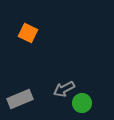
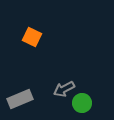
orange square: moved 4 px right, 4 px down
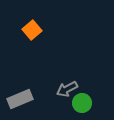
orange square: moved 7 px up; rotated 24 degrees clockwise
gray arrow: moved 3 px right
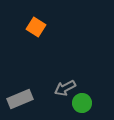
orange square: moved 4 px right, 3 px up; rotated 18 degrees counterclockwise
gray arrow: moved 2 px left, 1 px up
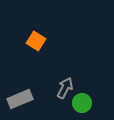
orange square: moved 14 px down
gray arrow: rotated 145 degrees clockwise
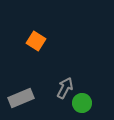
gray rectangle: moved 1 px right, 1 px up
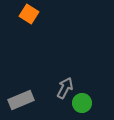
orange square: moved 7 px left, 27 px up
gray rectangle: moved 2 px down
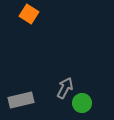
gray rectangle: rotated 10 degrees clockwise
